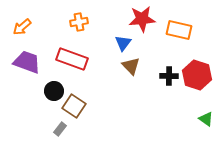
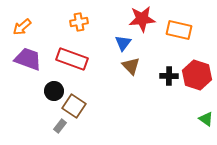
purple trapezoid: moved 1 px right, 3 px up
gray rectangle: moved 3 px up
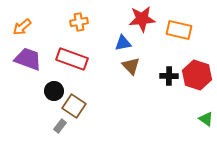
blue triangle: rotated 42 degrees clockwise
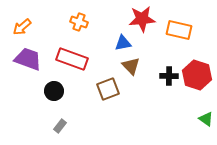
orange cross: rotated 30 degrees clockwise
brown square: moved 34 px right, 17 px up; rotated 35 degrees clockwise
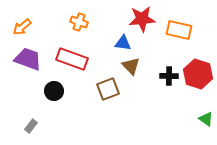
blue triangle: rotated 18 degrees clockwise
red hexagon: moved 1 px right, 1 px up
gray rectangle: moved 29 px left
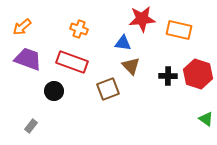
orange cross: moved 7 px down
red rectangle: moved 3 px down
black cross: moved 1 px left
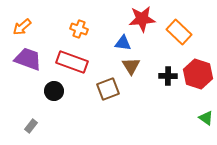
orange rectangle: moved 2 px down; rotated 30 degrees clockwise
brown triangle: rotated 12 degrees clockwise
green triangle: moved 1 px up
